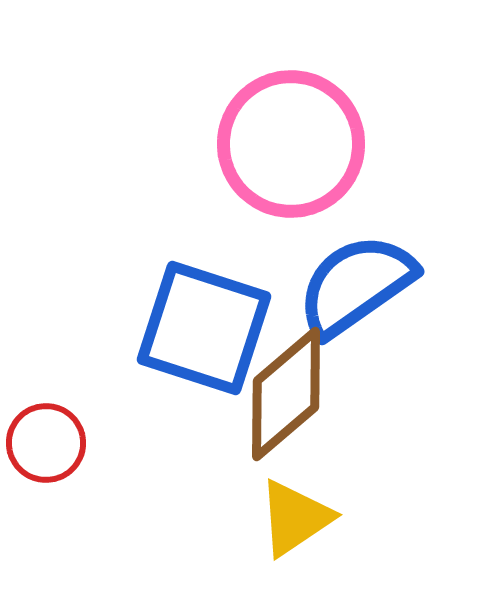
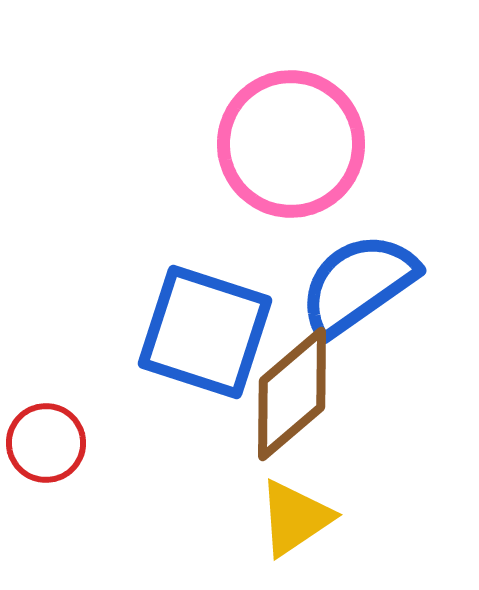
blue semicircle: moved 2 px right, 1 px up
blue square: moved 1 px right, 4 px down
brown diamond: moved 6 px right
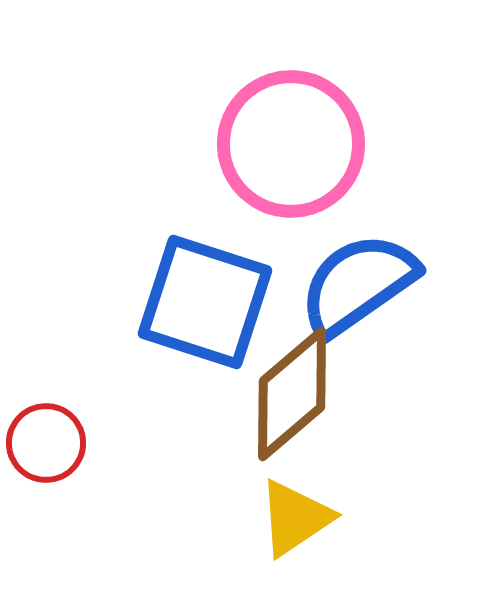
blue square: moved 30 px up
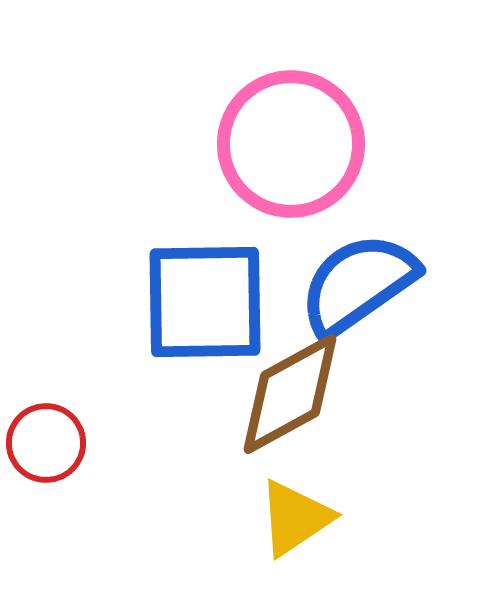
blue square: rotated 19 degrees counterclockwise
brown diamond: moved 2 px left; rotated 12 degrees clockwise
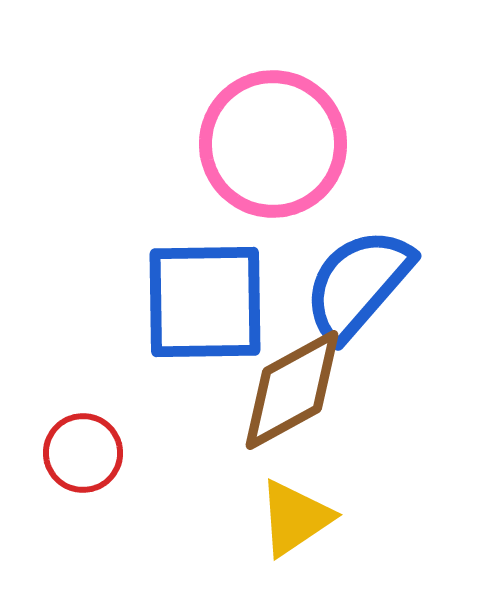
pink circle: moved 18 px left
blue semicircle: rotated 14 degrees counterclockwise
brown diamond: moved 2 px right, 4 px up
red circle: moved 37 px right, 10 px down
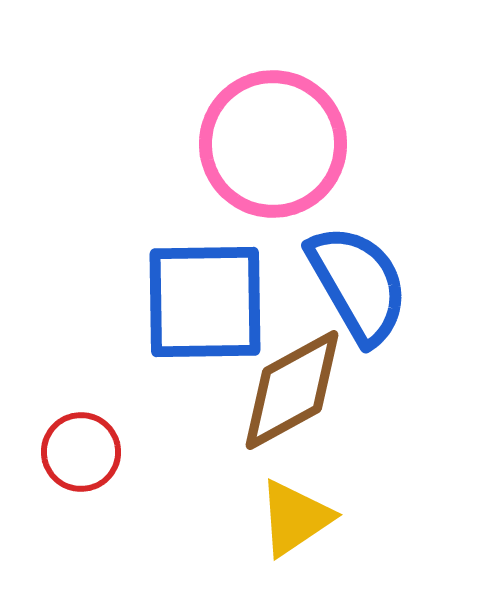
blue semicircle: rotated 109 degrees clockwise
red circle: moved 2 px left, 1 px up
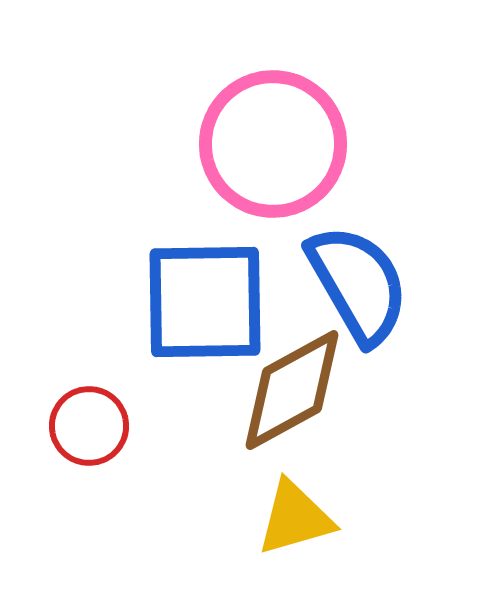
red circle: moved 8 px right, 26 px up
yellow triangle: rotated 18 degrees clockwise
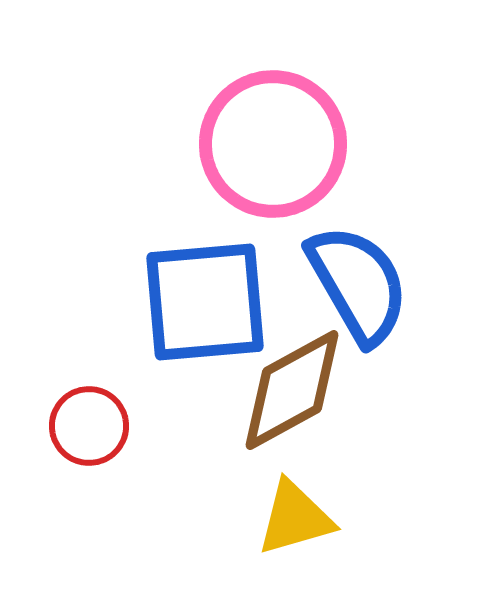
blue square: rotated 4 degrees counterclockwise
